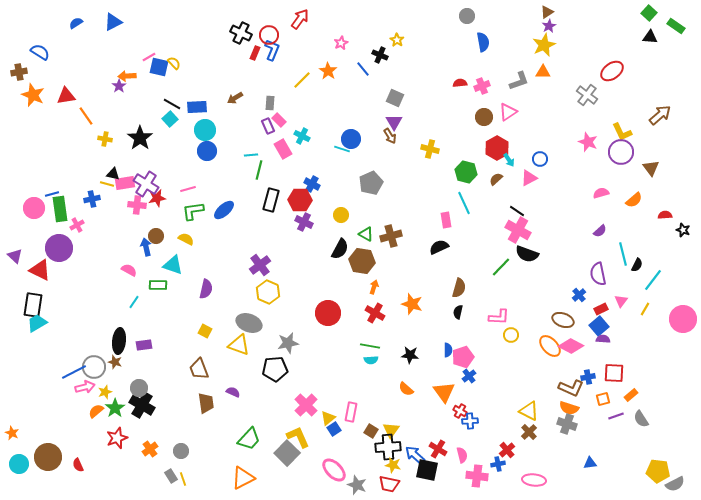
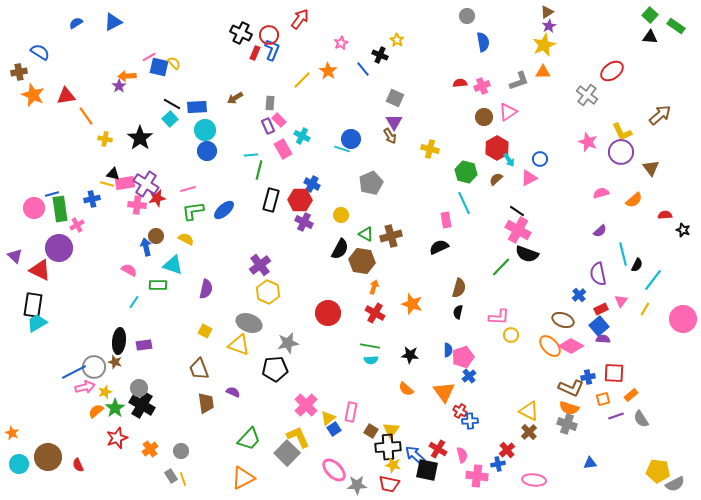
green square at (649, 13): moved 1 px right, 2 px down
gray star at (357, 485): rotated 24 degrees counterclockwise
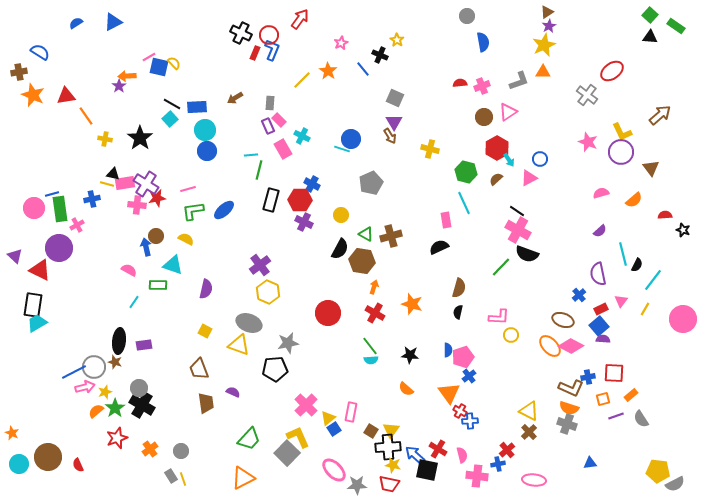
green line at (370, 346): rotated 42 degrees clockwise
orange triangle at (444, 392): moved 5 px right, 1 px down
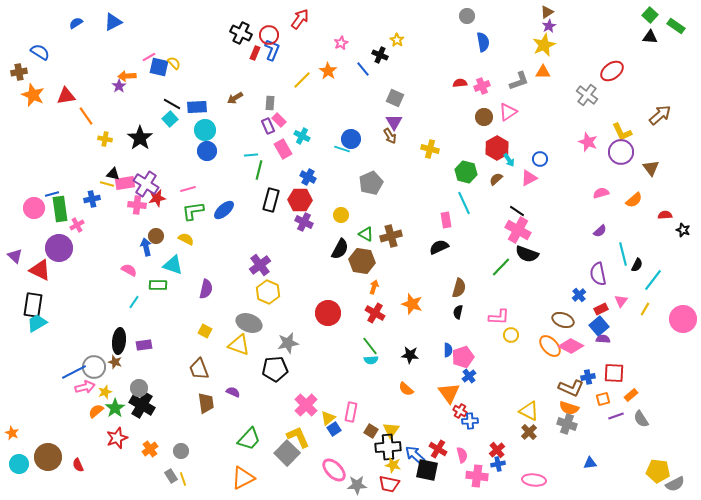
blue cross at (312, 184): moved 4 px left, 7 px up
red cross at (507, 450): moved 10 px left
